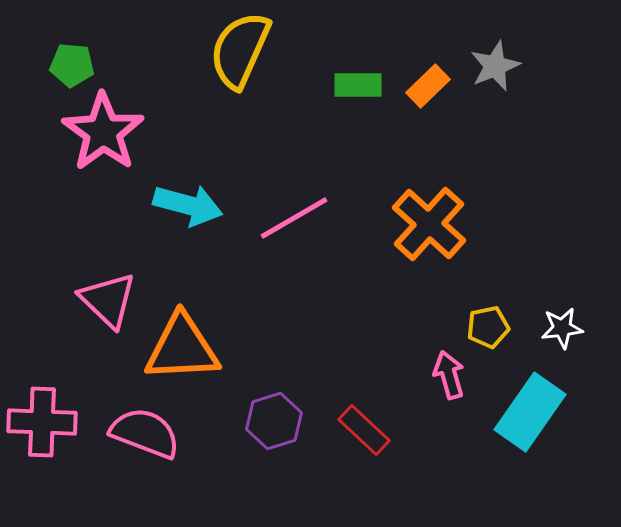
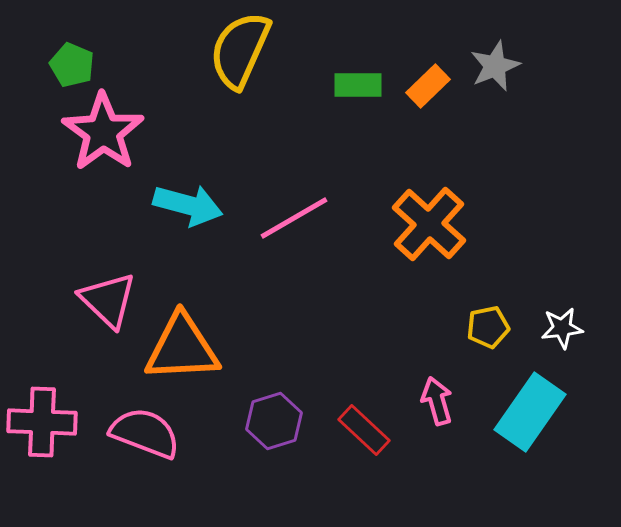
green pentagon: rotated 18 degrees clockwise
pink arrow: moved 12 px left, 26 px down
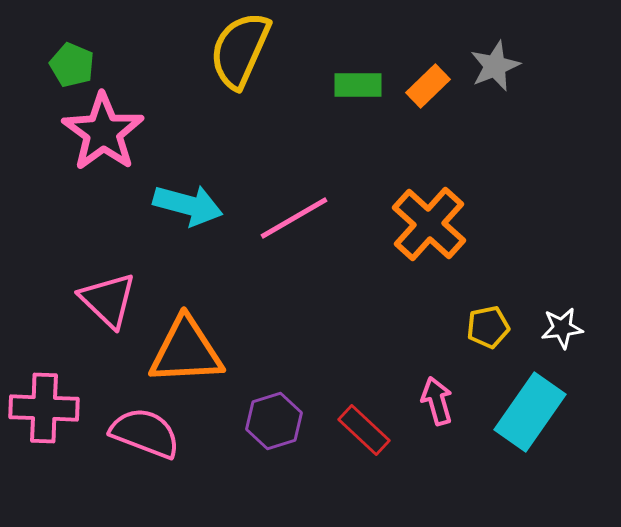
orange triangle: moved 4 px right, 3 px down
pink cross: moved 2 px right, 14 px up
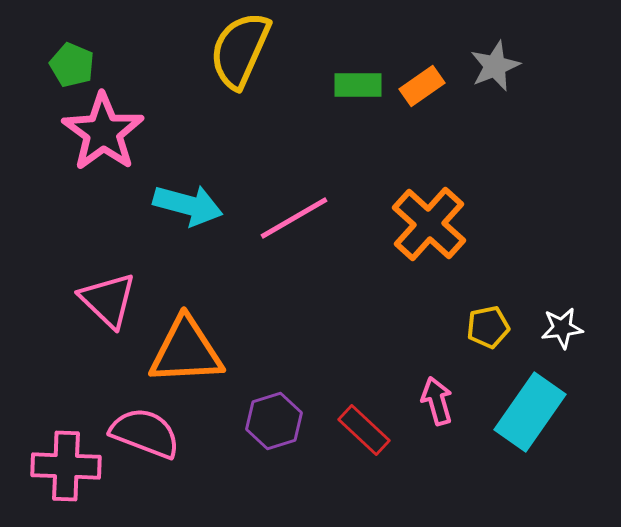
orange rectangle: moved 6 px left; rotated 9 degrees clockwise
pink cross: moved 22 px right, 58 px down
